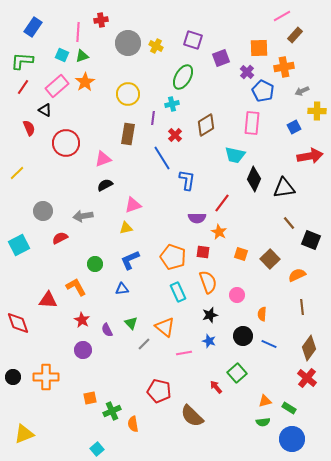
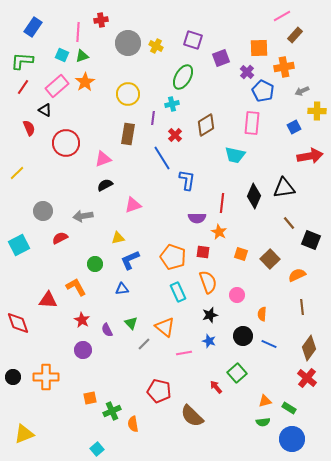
black diamond at (254, 179): moved 17 px down
red line at (222, 203): rotated 30 degrees counterclockwise
yellow triangle at (126, 228): moved 8 px left, 10 px down
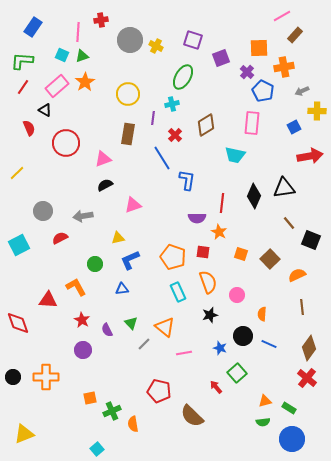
gray circle at (128, 43): moved 2 px right, 3 px up
blue star at (209, 341): moved 11 px right, 7 px down
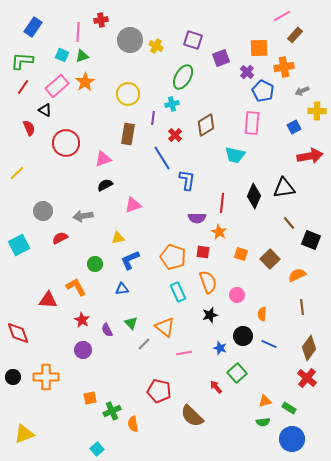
red diamond at (18, 323): moved 10 px down
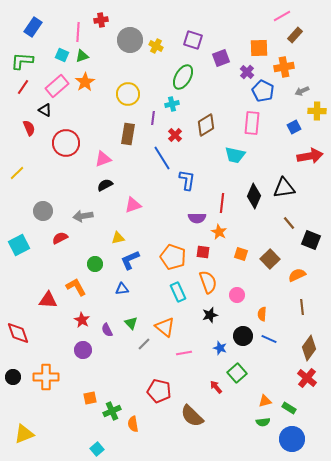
blue line at (269, 344): moved 5 px up
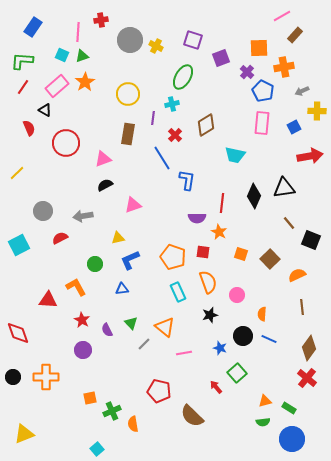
pink rectangle at (252, 123): moved 10 px right
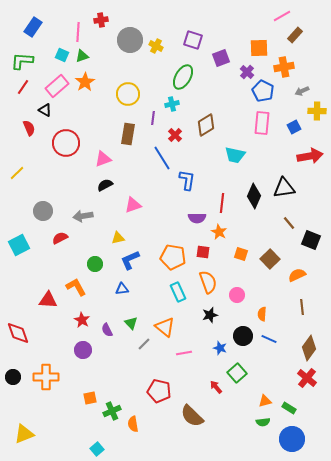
orange pentagon at (173, 257): rotated 10 degrees counterclockwise
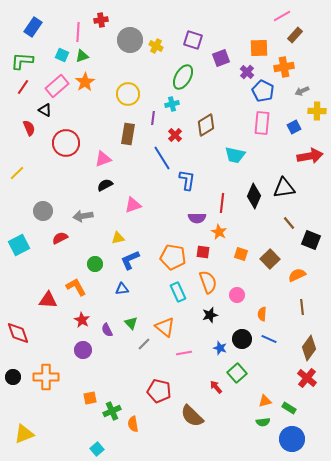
black circle at (243, 336): moved 1 px left, 3 px down
